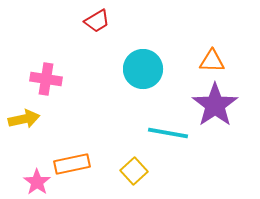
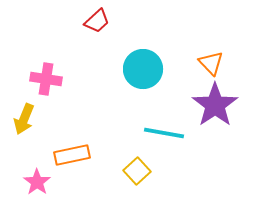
red trapezoid: rotated 12 degrees counterclockwise
orange triangle: moved 1 px left, 2 px down; rotated 44 degrees clockwise
yellow arrow: rotated 124 degrees clockwise
cyan line: moved 4 px left
orange rectangle: moved 9 px up
yellow square: moved 3 px right
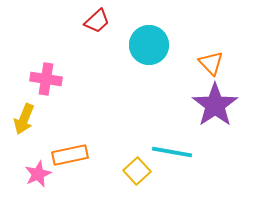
cyan circle: moved 6 px right, 24 px up
cyan line: moved 8 px right, 19 px down
orange rectangle: moved 2 px left
pink star: moved 1 px right, 8 px up; rotated 12 degrees clockwise
